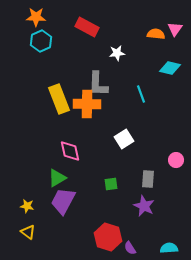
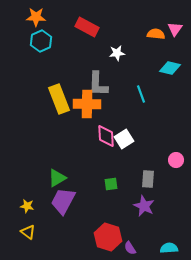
pink diamond: moved 36 px right, 15 px up; rotated 10 degrees clockwise
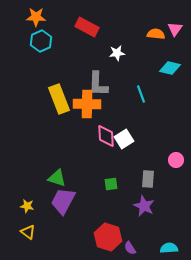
green triangle: rotated 48 degrees clockwise
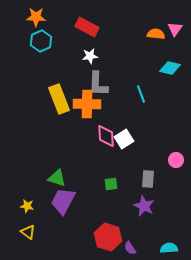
white star: moved 27 px left, 3 px down
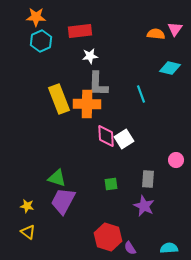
red rectangle: moved 7 px left, 4 px down; rotated 35 degrees counterclockwise
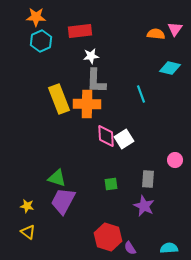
white star: moved 1 px right
gray L-shape: moved 2 px left, 3 px up
pink circle: moved 1 px left
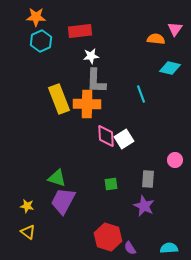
orange semicircle: moved 5 px down
